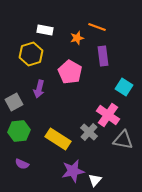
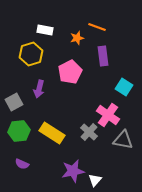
pink pentagon: rotated 15 degrees clockwise
yellow rectangle: moved 6 px left, 6 px up
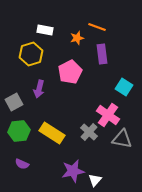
purple rectangle: moved 1 px left, 2 px up
gray triangle: moved 1 px left, 1 px up
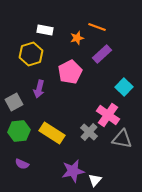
purple rectangle: rotated 54 degrees clockwise
cyan square: rotated 12 degrees clockwise
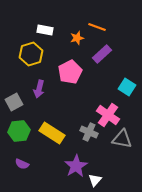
cyan square: moved 3 px right; rotated 12 degrees counterclockwise
gray cross: rotated 18 degrees counterclockwise
purple star: moved 3 px right, 5 px up; rotated 20 degrees counterclockwise
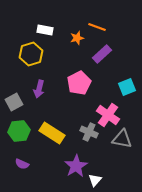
pink pentagon: moved 9 px right, 11 px down
cyan square: rotated 36 degrees clockwise
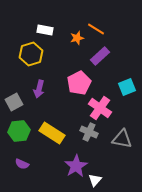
orange line: moved 1 px left, 2 px down; rotated 12 degrees clockwise
purple rectangle: moved 2 px left, 2 px down
pink cross: moved 8 px left, 7 px up
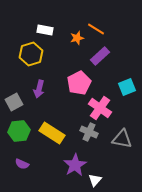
purple star: moved 1 px left, 1 px up
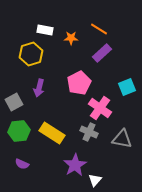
orange line: moved 3 px right
orange star: moved 6 px left; rotated 16 degrees clockwise
purple rectangle: moved 2 px right, 3 px up
purple arrow: moved 1 px up
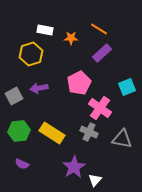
purple arrow: rotated 66 degrees clockwise
gray square: moved 6 px up
purple star: moved 1 px left, 2 px down
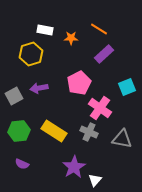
purple rectangle: moved 2 px right, 1 px down
yellow rectangle: moved 2 px right, 2 px up
